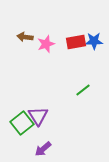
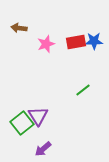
brown arrow: moved 6 px left, 9 px up
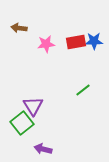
pink star: rotated 12 degrees clockwise
purple triangle: moved 5 px left, 10 px up
purple arrow: rotated 54 degrees clockwise
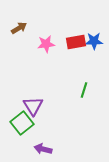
brown arrow: rotated 140 degrees clockwise
green line: moved 1 px right; rotated 35 degrees counterclockwise
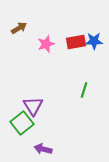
pink star: rotated 12 degrees counterclockwise
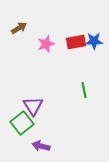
green line: rotated 28 degrees counterclockwise
purple arrow: moved 2 px left, 3 px up
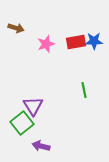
brown arrow: moved 3 px left; rotated 49 degrees clockwise
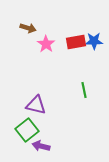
brown arrow: moved 12 px right
pink star: rotated 18 degrees counterclockwise
purple triangle: moved 3 px right, 1 px up; rotated 45 degrees counterclockwise
green square: moved 5 px right, 7 px down
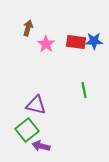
brown arrow: rotated 91 degrees counterclockwise
red rectangle: rotated 18 degrees clockwise
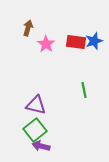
blue star: rotated 18 degrees counterclockwise
green square: moved 8 px right
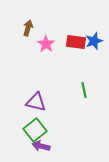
purple triangle: moved 3 px up
